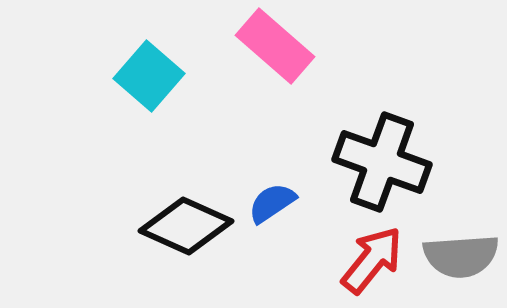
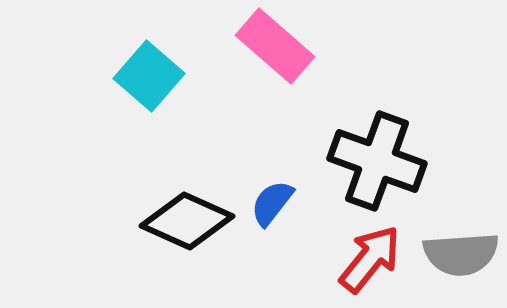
black cross: moved 5 px left, 1 px up
blue semicircle: rotated 18 degrees counterclockwise
black diamond: moved 1 px right, 5 px up
gray semicircle: moved 2 px up
red arrow: moved 2 px left, 1 px up
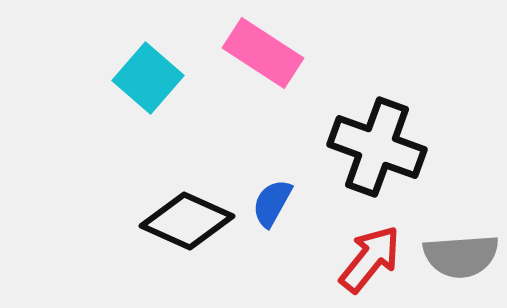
pink rectangle: moved 12 px left, 7 px down; rotated 8 degrees counterclockwise
cyan square: moved 1 px left, 2 px down
black cross: moved 14 px up
blue semicircle: rotated 9 degrees counterclockwise
gray semicircle: moved 2 px down
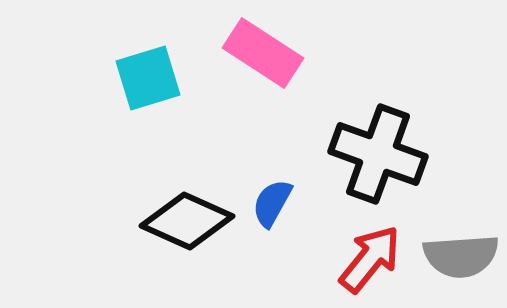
cyan square: rotated 32 degrees clockwise
black cross: moved 1 px right, 7 px down
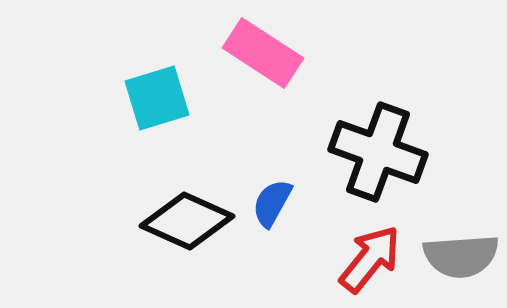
cyan square: moved 9 px right, 20 px down
black cross: moved 2 px up
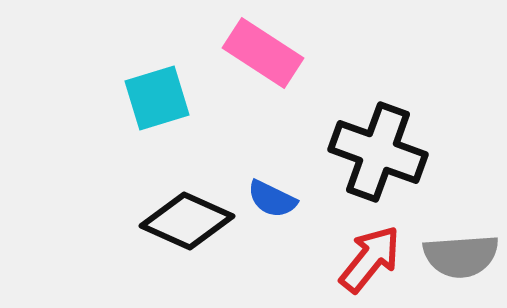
blue semicircle: moved 4 px up; rotated 93 degrees counterclockwise
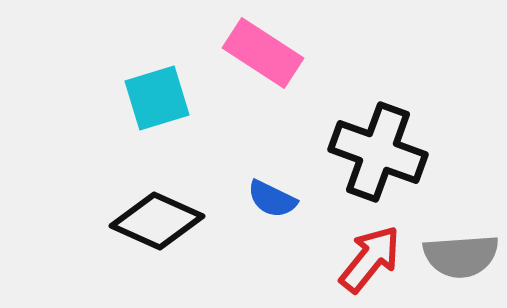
black diamond: moved 30 px left
